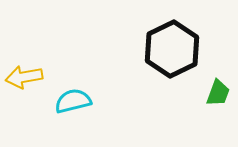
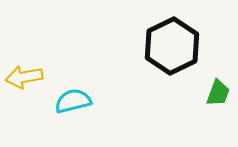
black hexagon: moved 3 px up
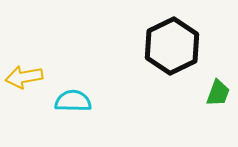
cyan semicircle: rotated 15 degrees clockwise
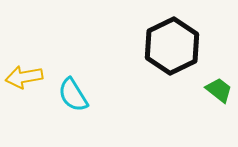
green trapezoid: moved 1 px right, 3 px up; rotated 72 degrees counterclockwise
cyan semicircle: moved 6 px up; rotated 123 degrees counterclockwise
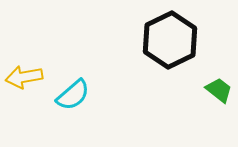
black hexagon: moved 2 px left, 6 px up
cyan semicircle: rotated 99 degrees counterclockwise
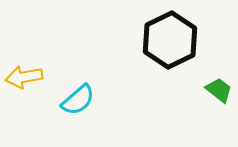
cyan semicircle: moved 5 px right, 5 px down
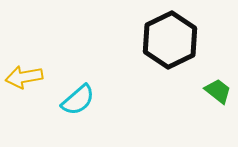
green trapezoid: moved 1 px left, 1 px down
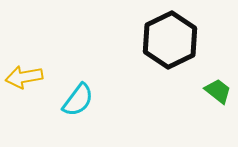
cyan semicircle: rotated 12 degrees counterclockwise
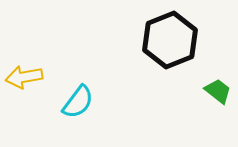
black hexagon: rotated 4 degrees clockwise
cyan semicircle: moved 2 px down
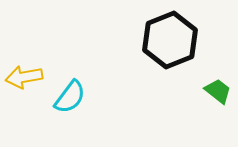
cyan semicircle: moved 8 px left, 5 px up
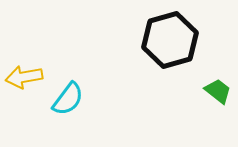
black hexagon: rotated 6 degrees clockwise
cyan semicircle: moved 2 px left, 2 px down
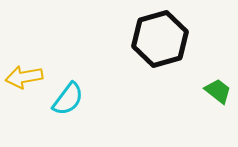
black hexagon: moved 10 px left, 1 px up
